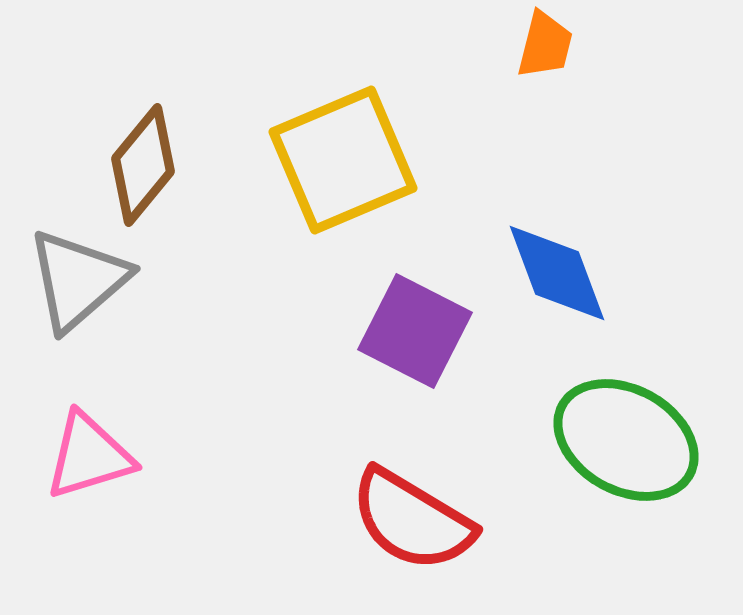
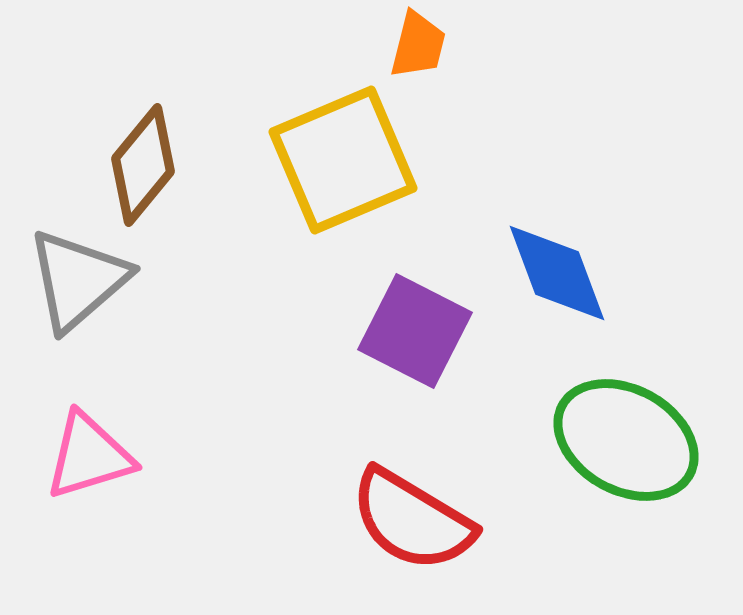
orange trapezoid: moved 127 px left
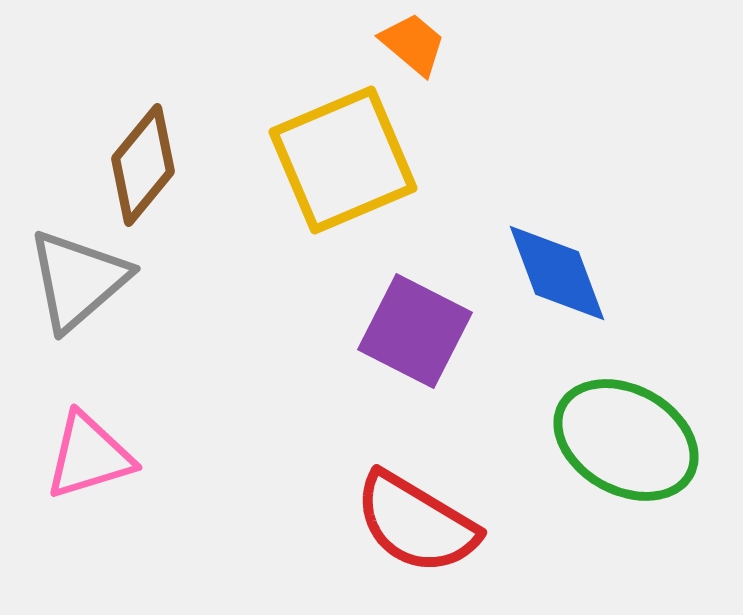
orange trapezoid: moved 5 px left, 1 px up; rotated 64 degrees counterclockwise
red semicircle: moved 4 px right, 3 px down
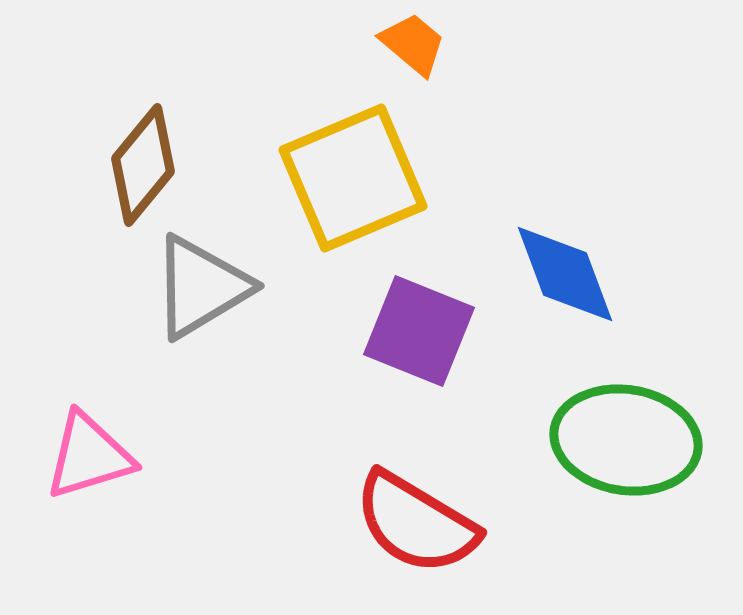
yellow square: moved 10 px right, 18 px down
blue diamond: moved 8 px right, 1 px down
gray triangle: moved 123 px right, 7 px down; rotated 10 degrees clockwise
purple square: moved 4 px right; rotated 5 degrees counterclockwise
green ellipse: rotated 20 degrees counterclockwise
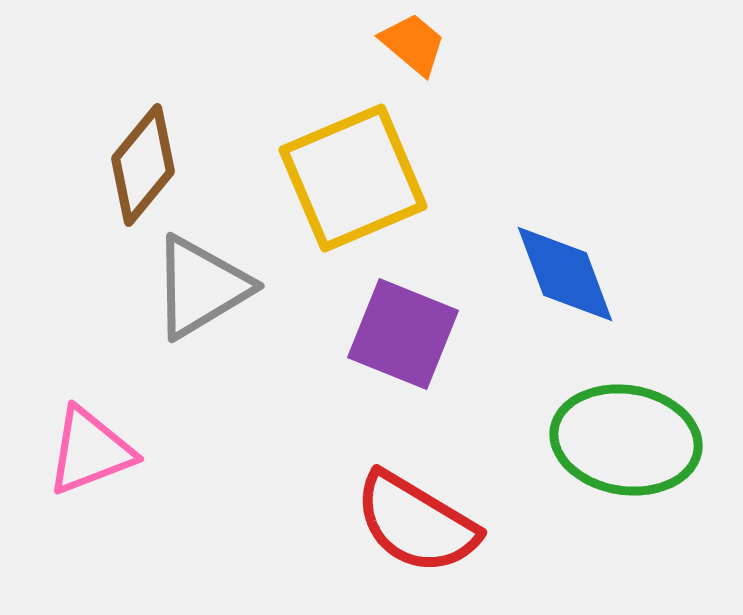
purple square: moved 16 px left, 3 px down
pink triangle: moved 1 px right, 5 px up; rotated 4 degrees counterclockwise
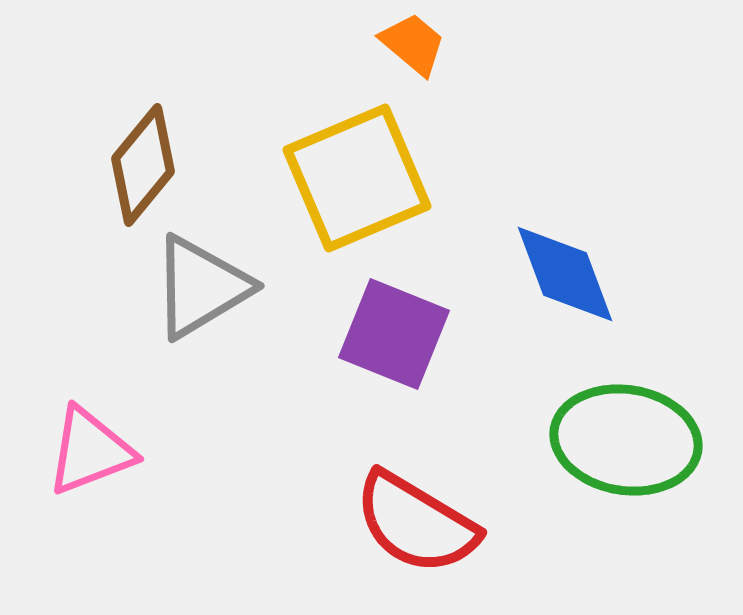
yellow square: moved 4 px right
purple square: moved 9 px left
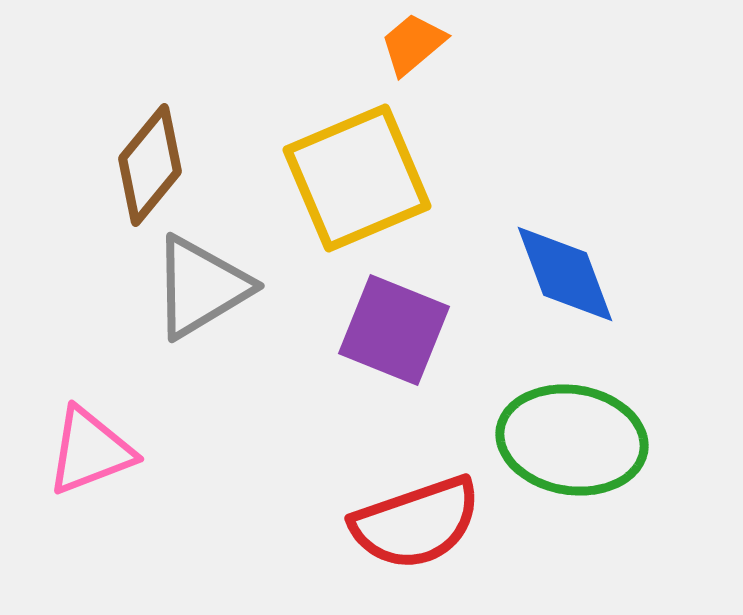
orange trapezoid: rotated 80 degrees counterclockwise
brown diamond: moved 7 px right
purple square: moved 4 px up
green ellipse: moved 54 px left
red semicircle: rotated 50 degrees counterclockwise
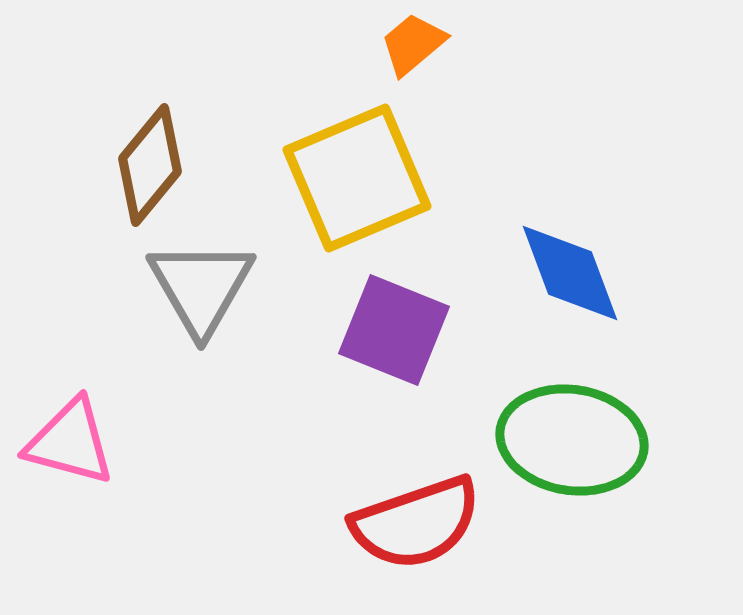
blue diamond: moved 5 px right, 1 px up
gray triangle: rotated 29 degrees counterclockwise
pink triangle: moved 20 px left, 9 px up; rotated 36 degrees clockwise
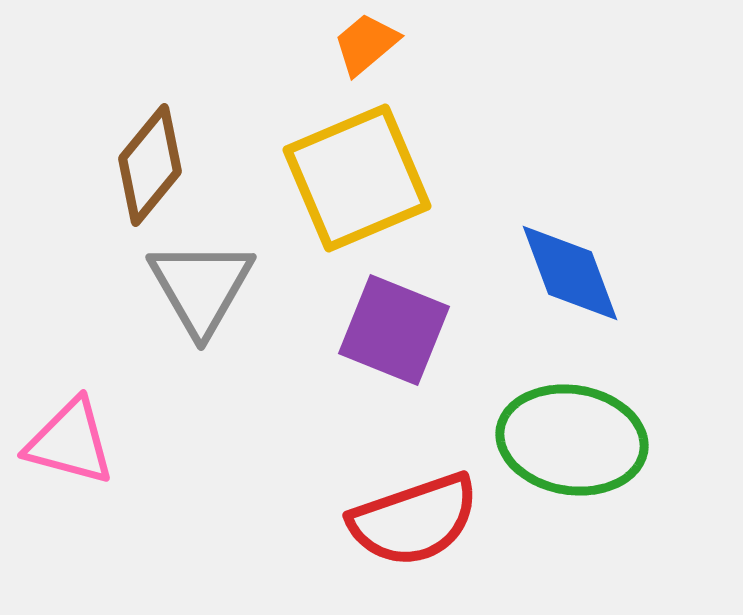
orange trapezoid: moved 47 px left
red semicircle: moved 2 px left, 3 px up
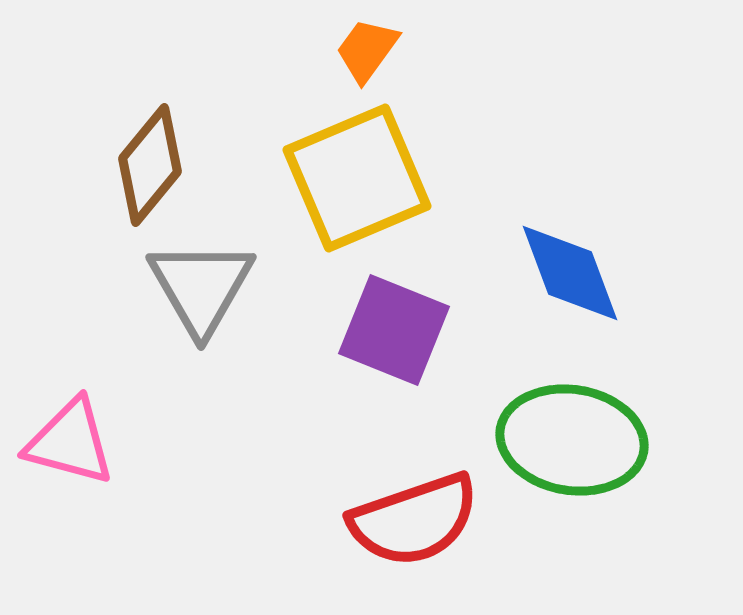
orange trapezoid: moved 1 px right, 6 px down; rotated 14 degrees counterclockwise
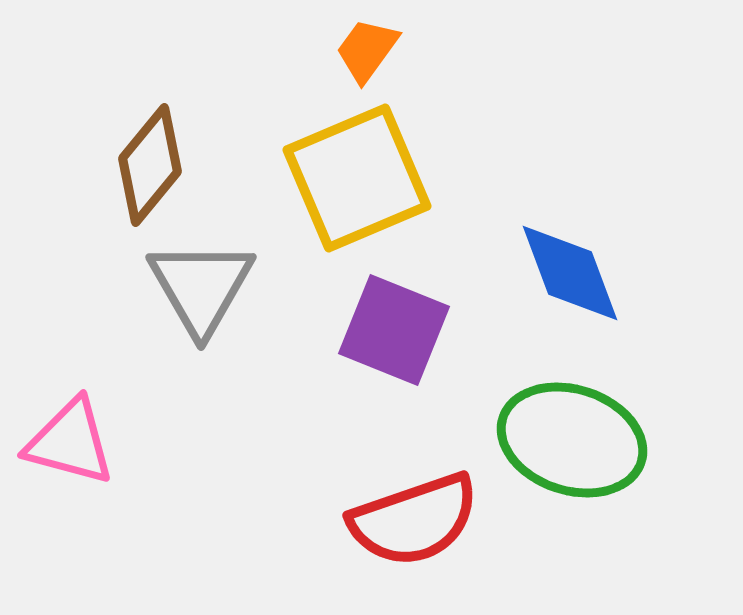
green ellipse: rotated 9 degrees clockwise
